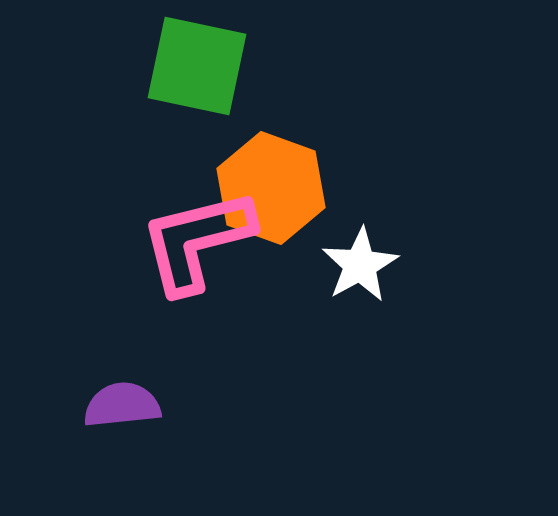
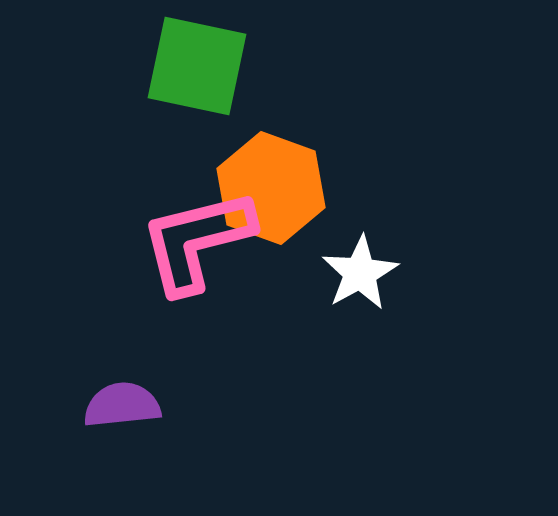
white star: moved 8 px down
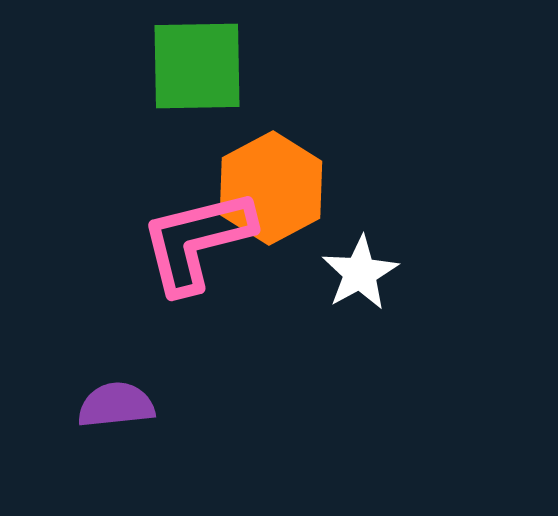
green square: rotated 13 degrees counterclockwise
orange hexagon: rotated 12 degrees clockwise
purple semicircle: moved 6 px left
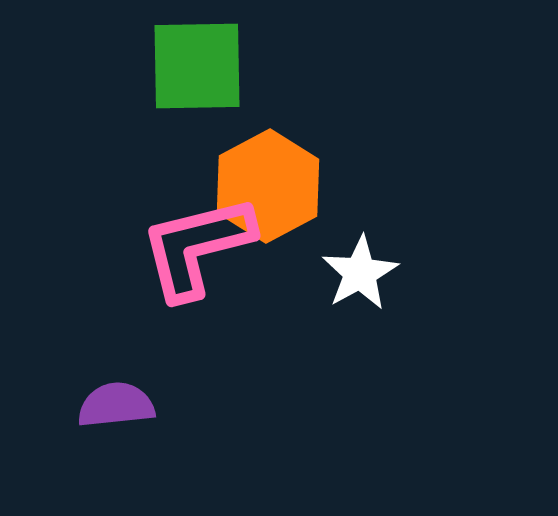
orange hexagon: moved 3 px left, 2 px up
pink L-shape: moved 6 px down
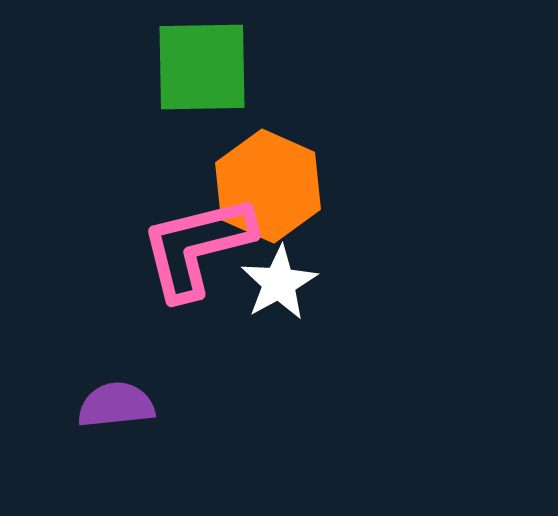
green square: moved 5 px right, 1 px down
orange hexagon: rotated 8 degrees counterclockwise
white star: moved 81 px left, 10 px down
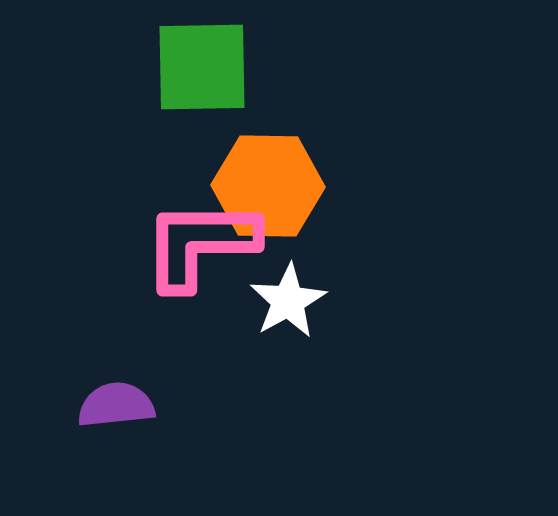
orange hexagon: rotated 23 degrees counterclockwise
pink L-shape: moved 3 px right, 3 px up; rotated 14 degrees clockwise
white star: moved 9 px right, 18 px down
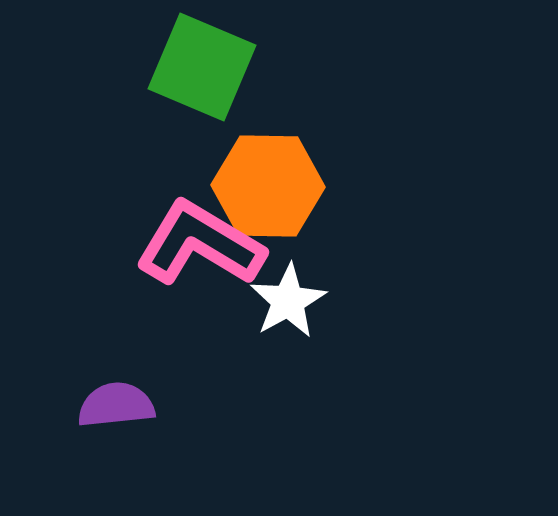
green square: rotated 24 degrees clockwise
pink L-shape: rotated 31 degrees clockwise
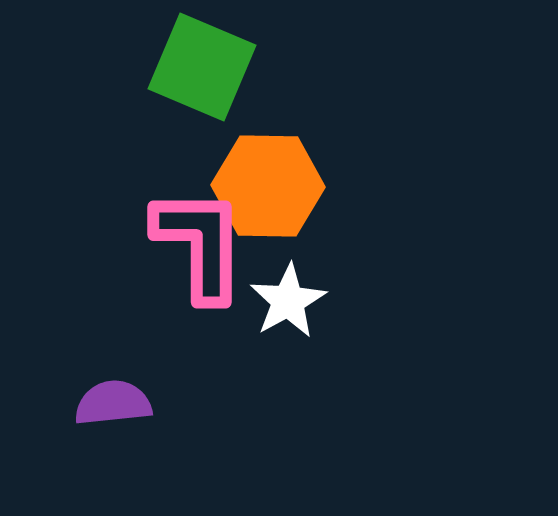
pink L-shape: rotated 59 degrees clockwise
purple semicircle: moved 3 px left, 2 px up
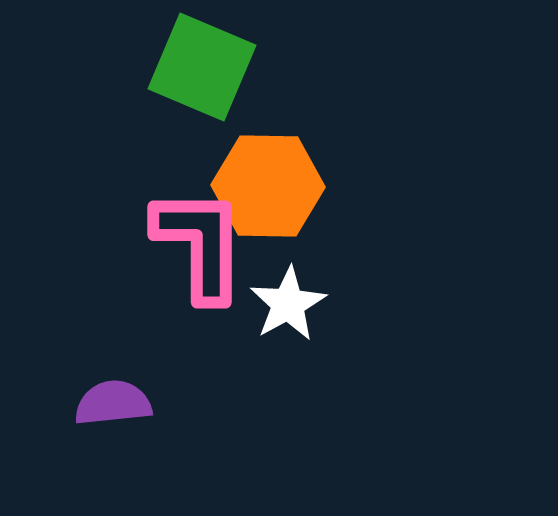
white star: moved 3 px down
